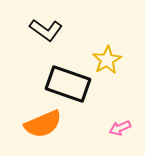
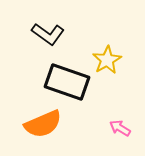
black L-shape: moved 2 px right, 4 px down
black rectangle: moved 1 px left, 2 px up
pink arrow: rotated 55 degrees clockwise
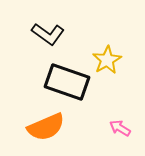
orange semicircle: moved 3 px right, 3 px down
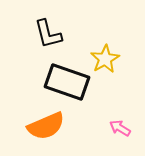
black L-shape: rotated 40 degrees clockwise
yellow star: moved 2 px left, 1 px up
orange semicircle: moved 1 px up
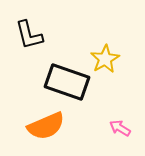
black L-shape: moved 19 px left, 1 px down
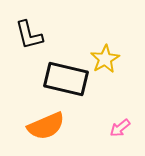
black rectangle: moved 1 px left, 3 px up; rotated 6 degrees counterclockwise
pink arrow: rotated 70 degrees counterclockwise
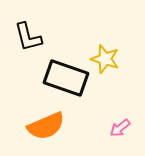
black L-shape: moved 1 px left, 2 px down
yellow star: rotated 24 degrees counterclockwise
black rectangle: moved 1 px up; rotated 6 degrees clockwise
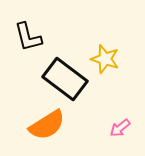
black rectangle: moved 1 px left, 1 px down; rotated 18 degrees clockwise
orange semicircle: moved 1 px right, 1 px up; rotated 9 degrees counterclockwise
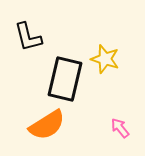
black rectangle: rotated 66 degrees clockwise
pink arrow: rotated 90 degrees clockwise
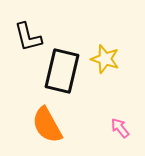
black rectangle: moved 3 px left, 8 px up
orange semicircle: rotated 93 degrees clockwise
